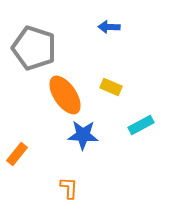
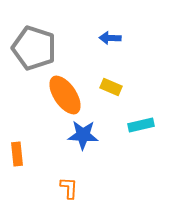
blue arrow: moved 1 px right, 11 px down
cyan rectangle: rotated 15 degrees clockwise
orange rectangle: rotated 45 degrees counterclockwise
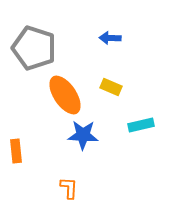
orange rectangle: moved 1 px left, 3 px up
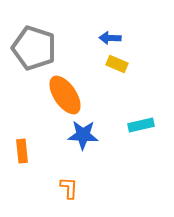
yellow rectangle: moved 6 px right, 23 px up
orange rectangle: moved 6 px right
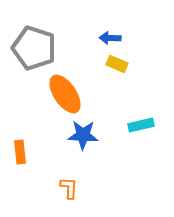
orange ellipse: moved 1 px up
orange rectangle: moved 2 px left, 1 px down
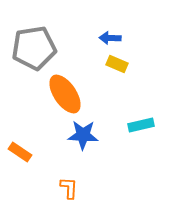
gray pentagon: rotated 27 degrees counterclockwise
orange rectangle: rotated 50 degrees counterclockwise
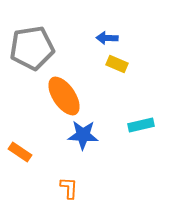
blue arrow: moved 3 px left
gray pentagon: moved 2 px left
orange ellipse: moved 1 px left, 2 px down
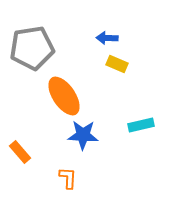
orange rectangle: rotated 15 degrees clockwise
orange L-shape: moved 1 px left, 10 px up
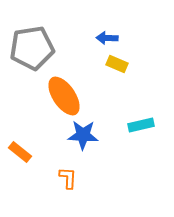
orange rectangle: rotated 10 degrees counterclockwise
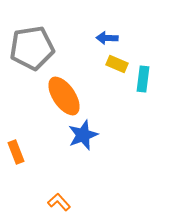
cyan rectangle: moved 2 px right, 46 px up; rotated 70 degrees counterclockwise
blue star: rotated 24 degrees counterclockwise
orange rectangle: moved 4 px left; rotated 30 degrees clockwise
orange L-shape: moved 9 px left, 24 px down; rotated 45 degrees counterclockwise
